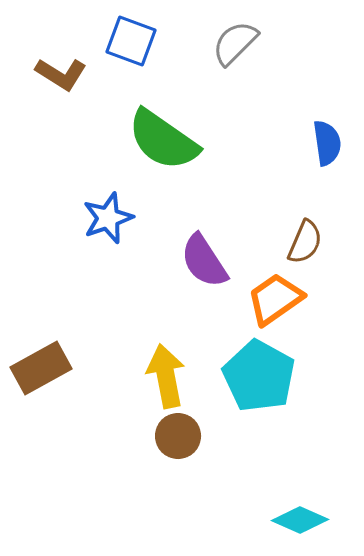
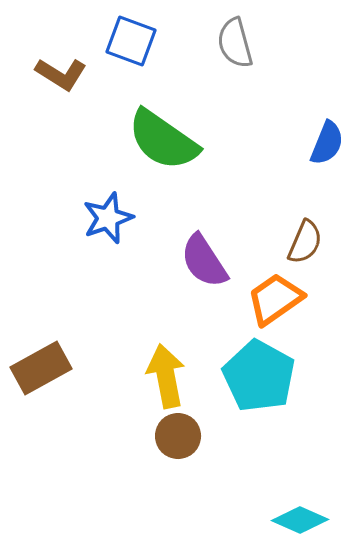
gray semicircle: rotated 60 degrees counterclockwise
blue semicircle: rotated 30 degrees clockwise
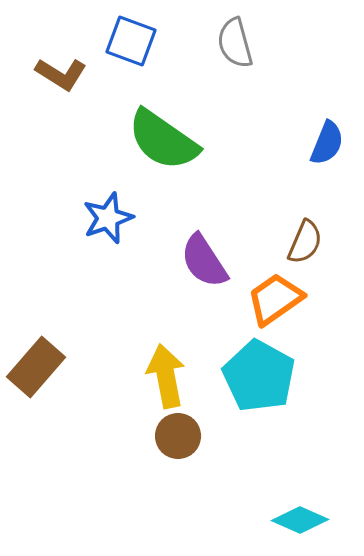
brown rectangle: moved 5 px left, 1 px up; rotated 20 degrees counterclockwise
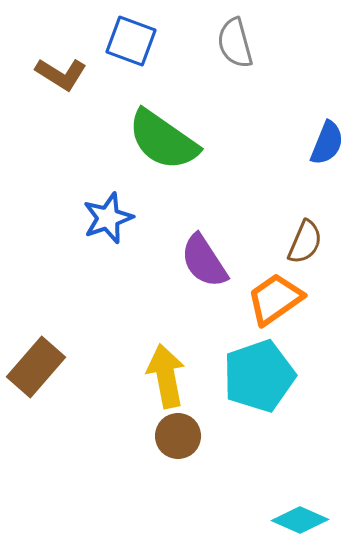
cyan pentagon: rotated 24 degrees clockwise
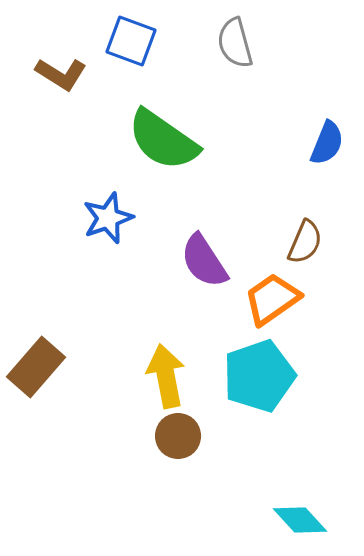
orange trapezoid: moved 3 px left
cyan diamond: rotated 24 degrees clockwise
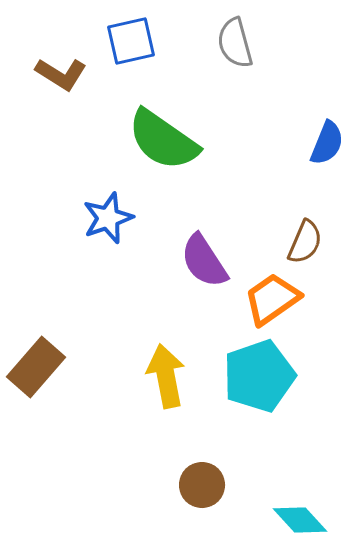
blue square: rotated 33 degrees counterclockwise
brown circle: moved 24 px right, 49 px down
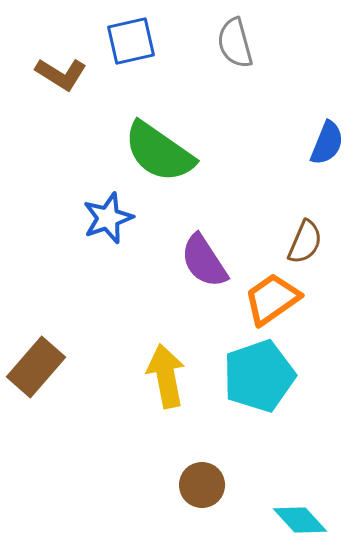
green semicircle: moved 4 px left, 12 px down
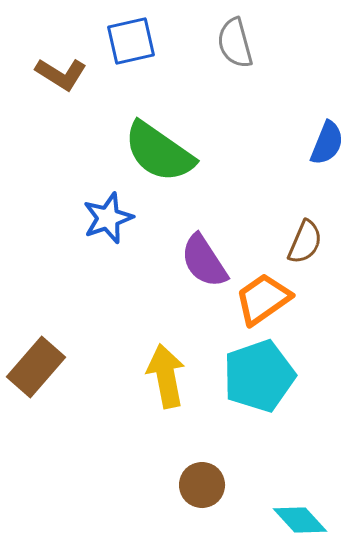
orange trapezoid: moved 9 px left
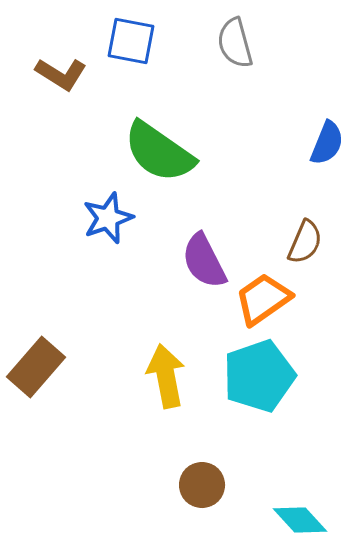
blue square: rotated 24 degrees clockwise
purple semicircle: rotated 6 degrees clockwise
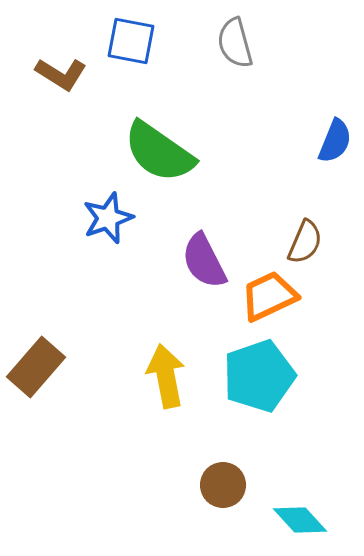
blue semicircle: moved 8 px right, 2 px up
orange trapezoid: moved 6 px right, 3 px up; rotated 10 degrees clockwise
brown circle: moved 21 px right
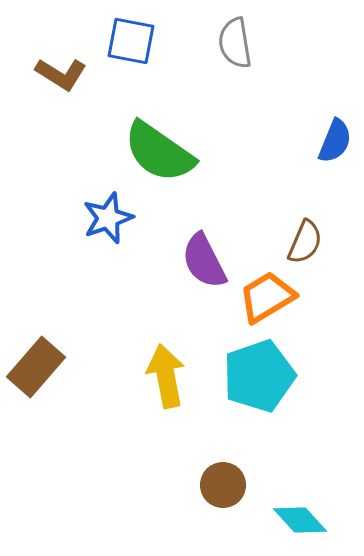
gray semicircle: rotated 6 degrees clockwise
orange trapezoid: moved 2 px left, 1 px down; rotated 6 degrees counterclockwise
